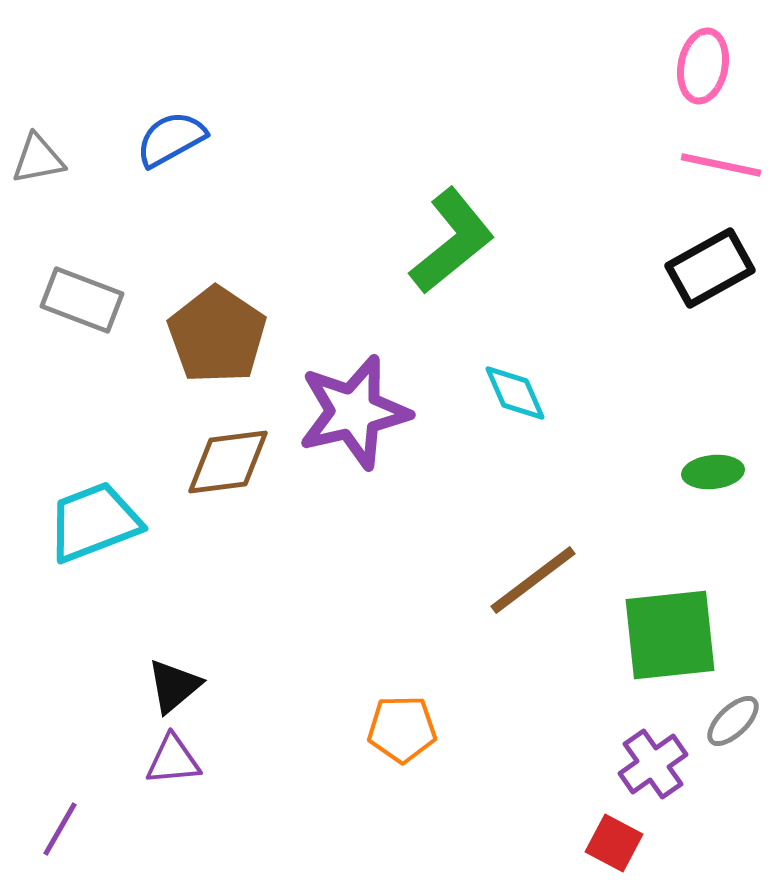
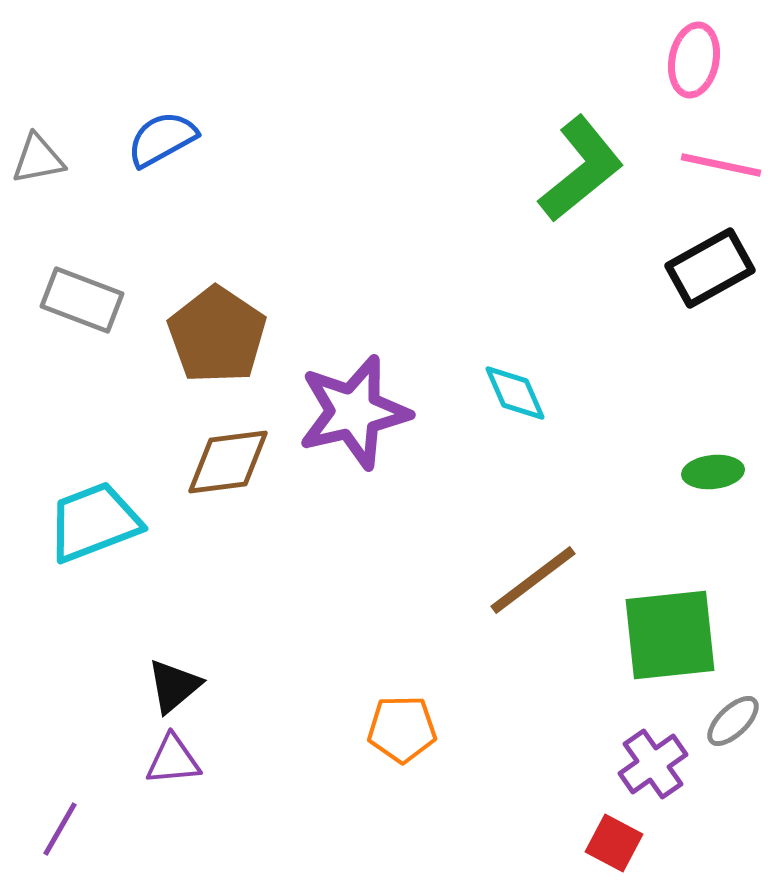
pink ellipse: moved 9 px left, 6 px up
blue semicircle: moved 9 px left
green L-shape: moved 129 px right, 72 px up
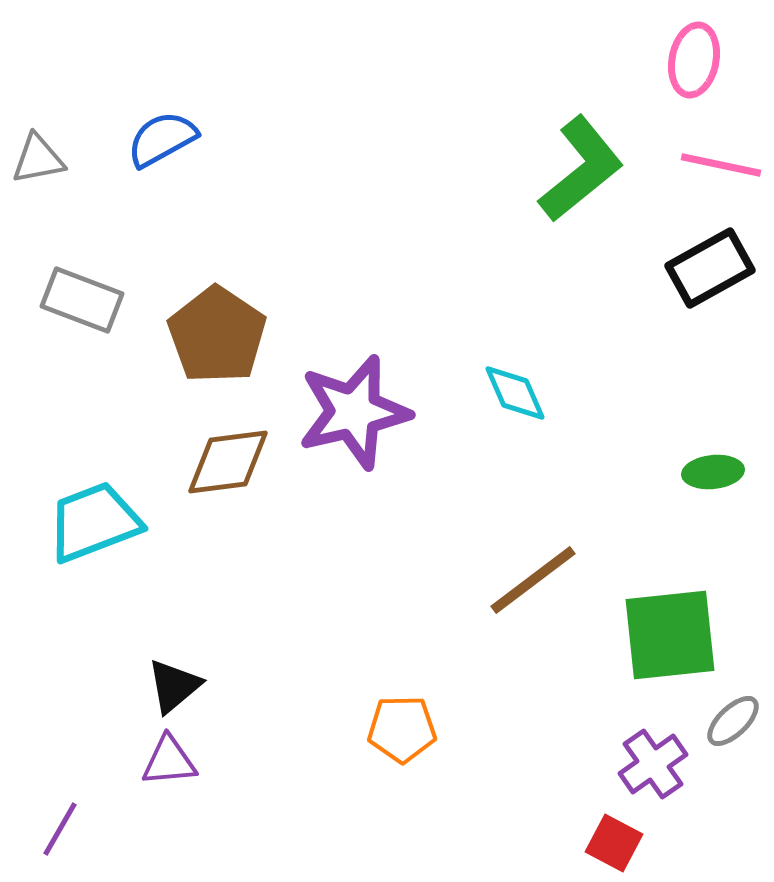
purple triangle: moved 4 px left, 1 px down
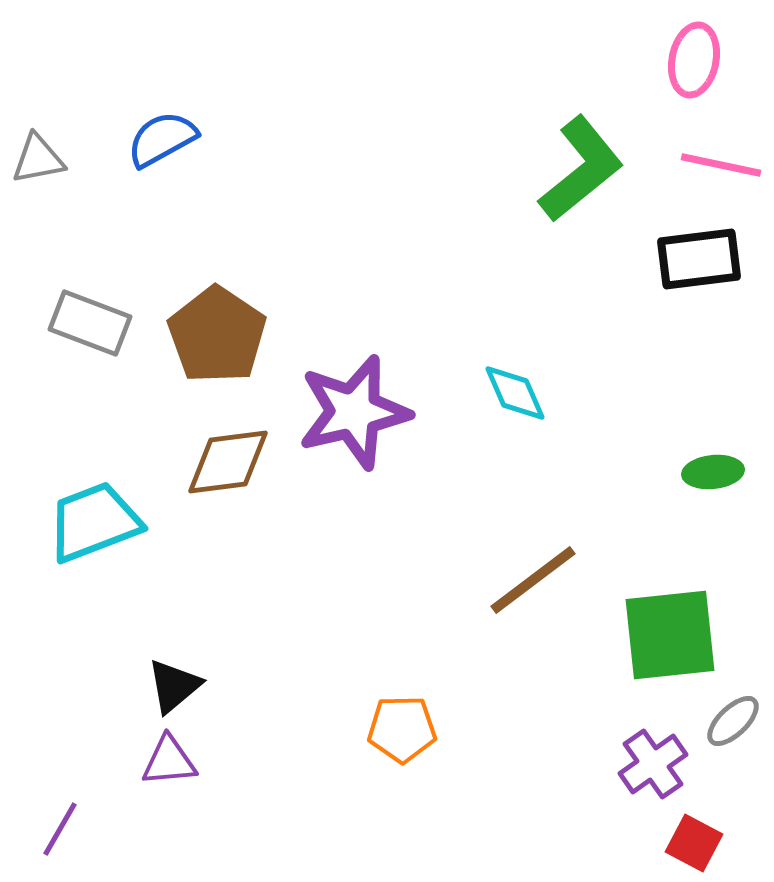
black rectangle: moved 11 px left, 9 px up; rotated 22 degrees clockwise
gray rectangle: moved 8 px right, 23 px down
red square: moved 80 px right
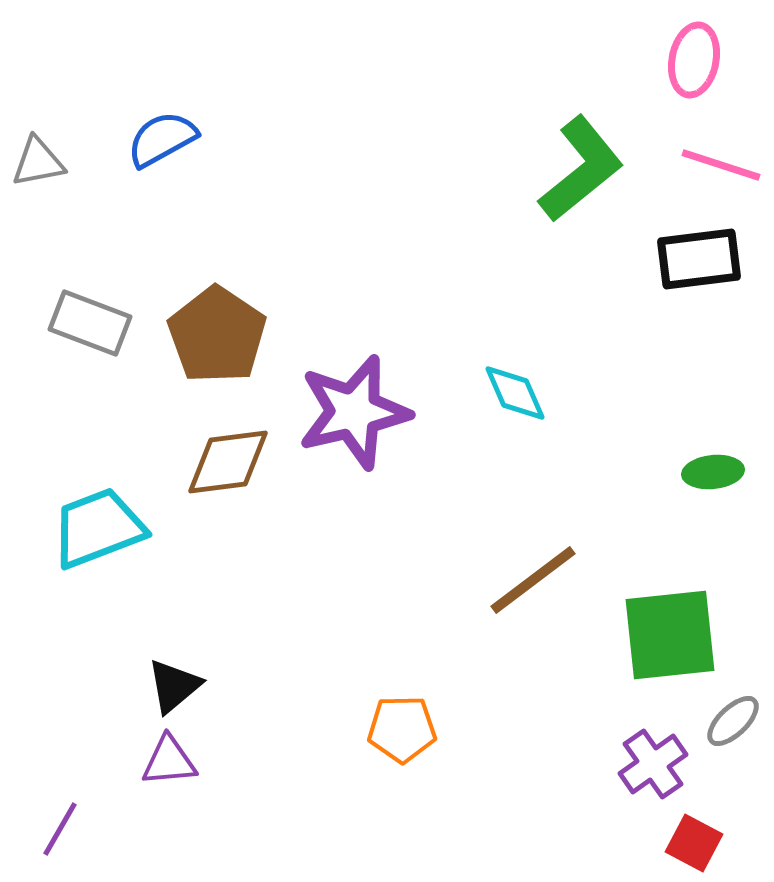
gray triangle: moved 3 px down
pink line: rotated 6 degrees clockwise
cyan trapezoid: moved 4 px right, 6 px down
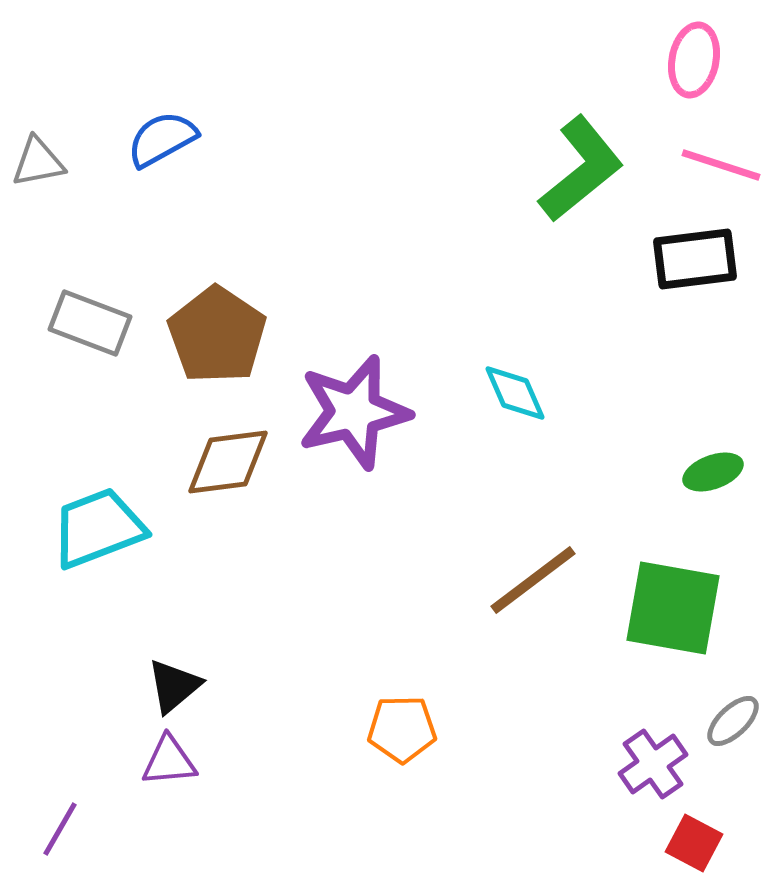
black rectangle: moved 4 px left
green ellipse: rotated 14 degrees counterclockwise
green square: moved 3 px right, 27 px up; rotated 16 degrees clockwise
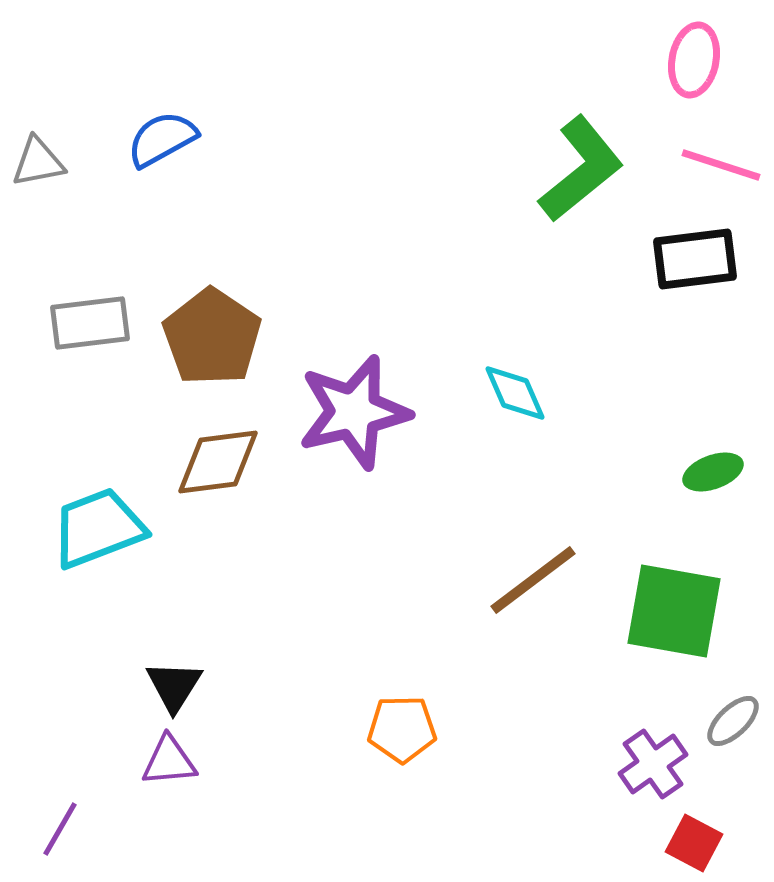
gray rectangle: rotated 28 degrees counterclockwise
brown pentagon: moved 5 px left, 2 px down
brown diamond: moved 10 px left
green square: moved 1 px right, 3 px down
black triangle: rotated 18 degrees counterclockwise
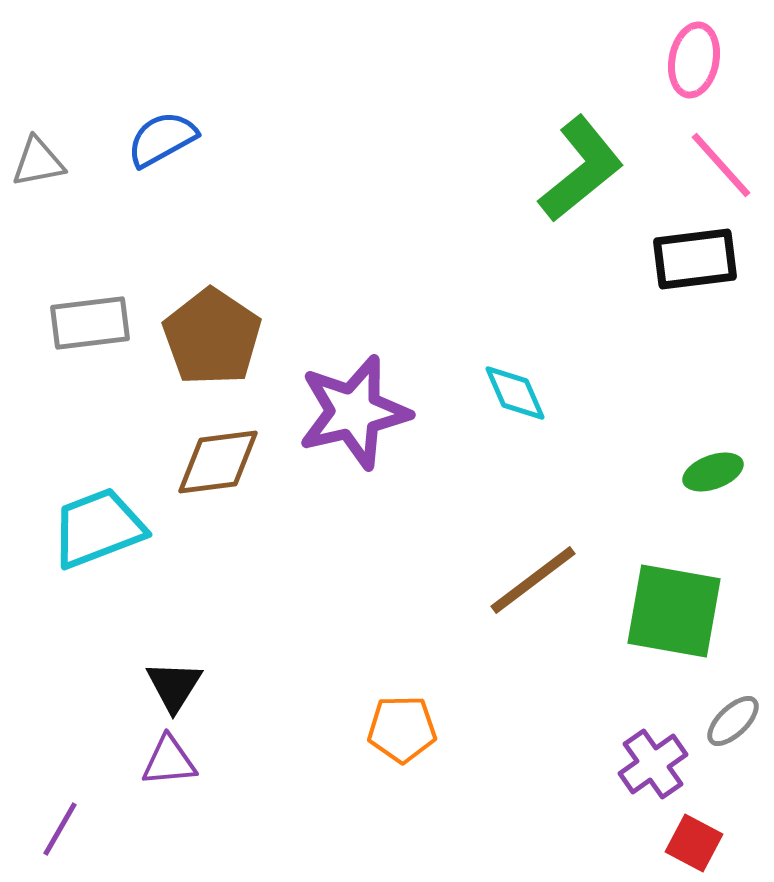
pink line: rotated 30 degrees clockwise
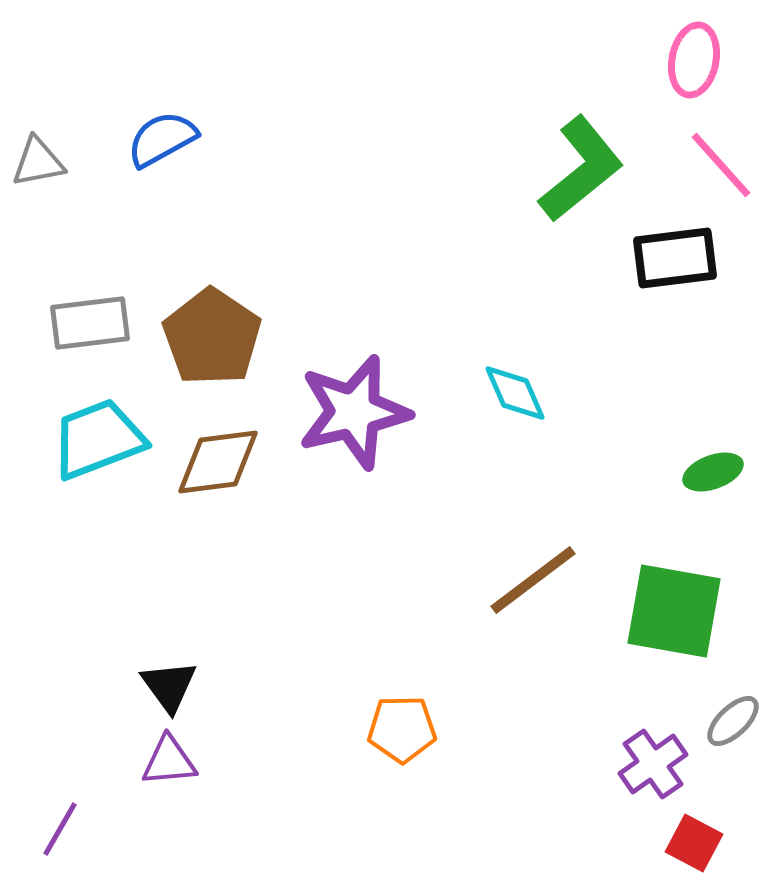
black rectangle: moved 20 px left, 1 px up
cyan trapezoid: moved 89 px up
black triangle: moved 5 px left; rotated 8 degrees counterclockwise
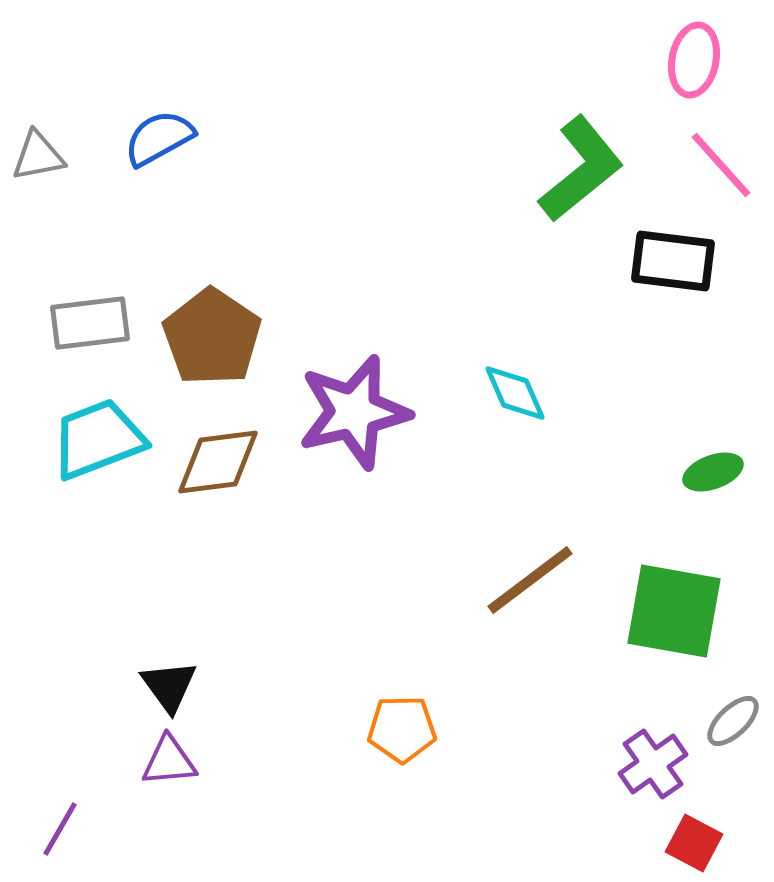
blue semicircle: moved 3 px left, 1 px up
gray triangle: moved 6 px up
black rectangle: moved 2 px left, 3 px down; rotated 14 degrees clockwise
brown line: moved 3 px left
